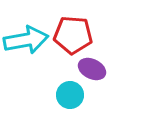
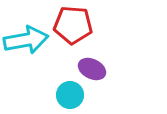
red pentagon: moved 10 px up
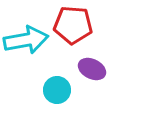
cyan circle: moved 13 px left, 5 px up
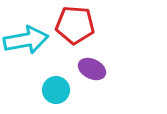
red pentagon: moved 2 px right
cyan circle: moved 1 px left
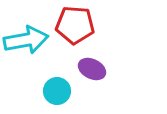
cyan circle: moved 1 px right, 1 px down
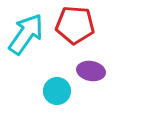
cyan arrow: moved 6 px up; rotated 45 degrees counterclockwise
purple ellipse: moved 1 px left, 2 px down; rotated 16 degrees counterclockwise
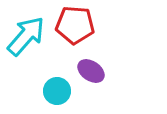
cyan arrow: moved 2 px down; rotated 6 degrees clockwise
purple ellipse: rotated 24 degrees clockwise
